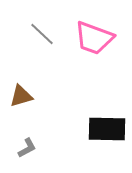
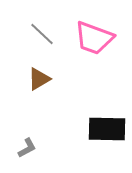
brown triangle: moved 18 px right, 17 px up; rotated 15 degrees counterclockwise
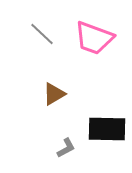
brown triangle: moved 15 px right, 15 px down
gray L-shape: moved 39 px right
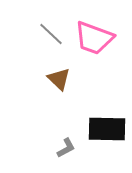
gray line: moved 9 px right
brown triangle: moved 5 px right, 15 px up; rotated 45 degrees counterclockwise
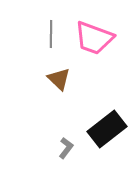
gray line: rotated 48 degrees clockwise
black rectangle: rotated 39 degrees counterclockwise
gray L-shape: rotated 25 degrees counterclockwise
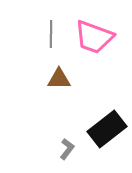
pink trapezoid: moved 1 px up
brown triangle: rotated 45 degrees counterclockwise
gray L-shape: moved 1 px right, 1 px down
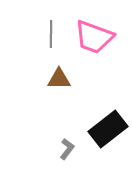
black rectangle: moved 1 px right
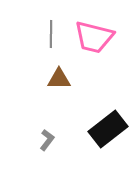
pink trapezoid: rotated 6 degrees counterclockwise
gray L-shape: moved 20 px left, 9 px up
